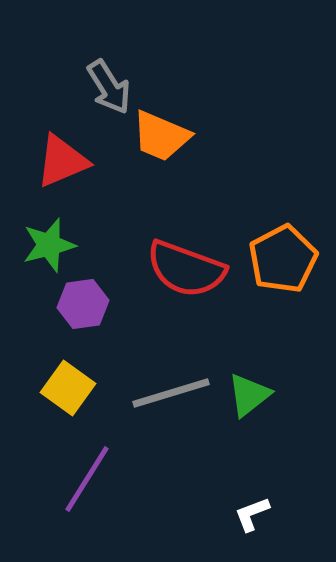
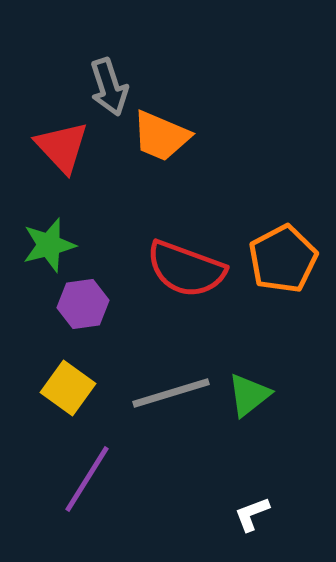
gray arrow: rotated 14 degrees clockwise
red triangle: moved 14 px up; rotated 50 degrees counterclockwise
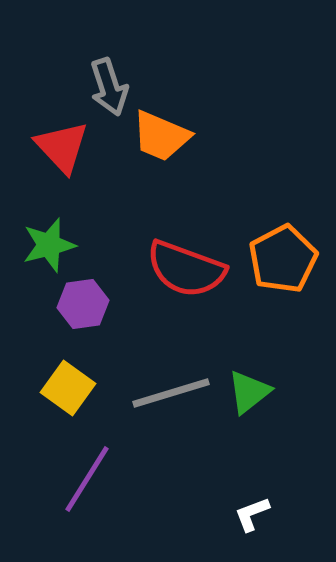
green triangle: moved 3 px up
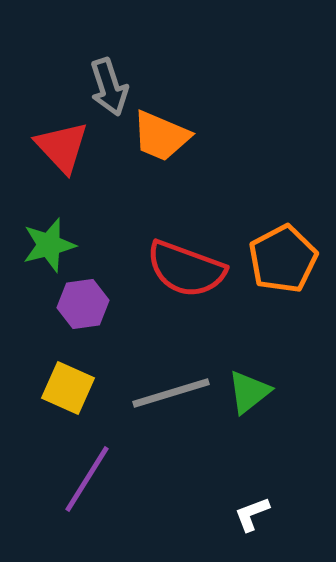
yellow square: rotated 12 degrees counterclockwise
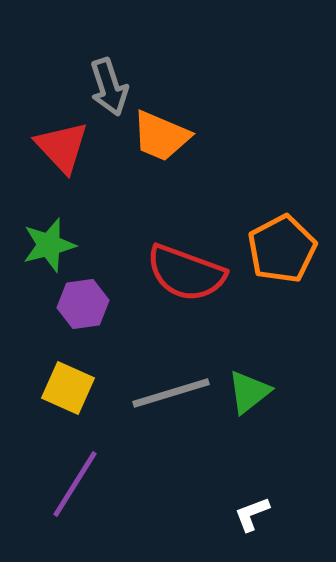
orange pentagon: moved 1 px left, 10 px up
red semicircle: moved 4 px down
purple line: moved 12 px left, 5 px down
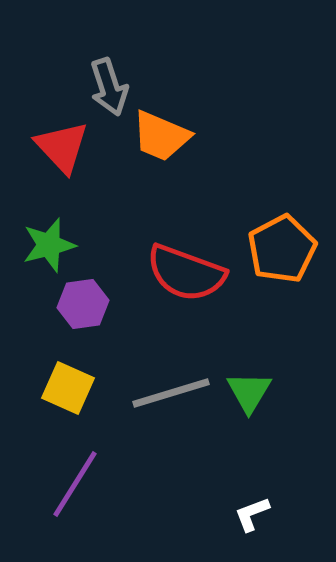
green triangle: rotated 21 degrees counterclockwise
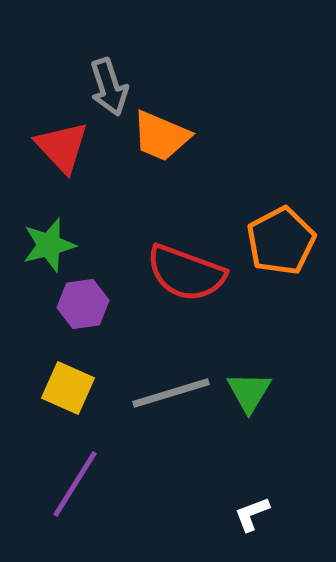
orange pentagon: moved 1 px left, 8 px up
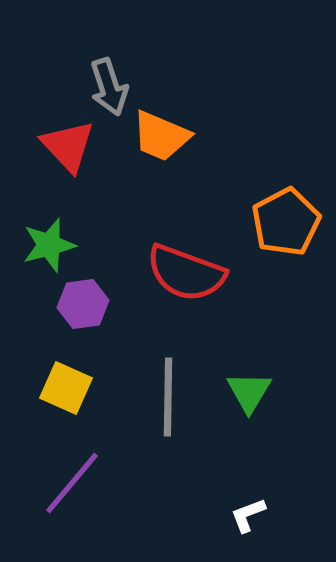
red triangle: moved 6 px right, 1 px up
orange pentagon: moved 5 px right, 19 px up
yellow square: moved 2 px left
gray line: moved 3 px left, 4 px down; rotated 72 degrees counterclockwise
purple line: moved 3 px left, 1 px up; rotated 8 degrees clockwise
white L-shape: moved 4 px left, 1 px down
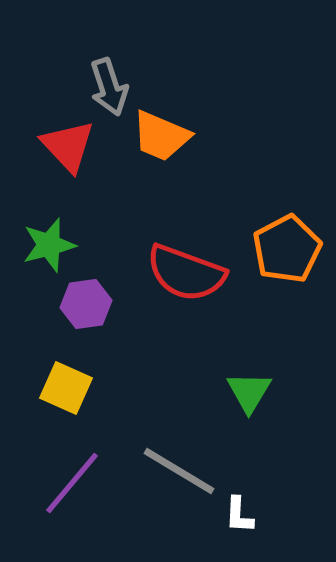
orange pentagon: moved 1 px right, 27 px down
purple hexagon: moved 3 px right
gray line: moved 11 px right, 74 px down; rotated 60 degrees counterclockwise
white L-shape: moved 9 px left; rotated 66 degrees counterclockwise
